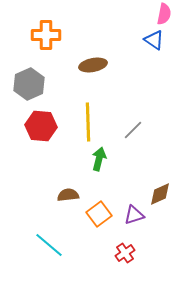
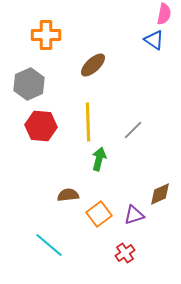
brown ellipse: rotated 32 degrees counterclockwise
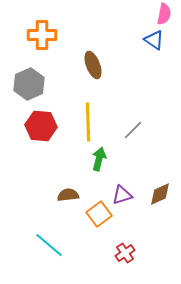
orange cross: moved 4 px left
brown ellipse: rotated 68 degrees counterclockwise
purple triangle: moved 12 px left, 20 px up
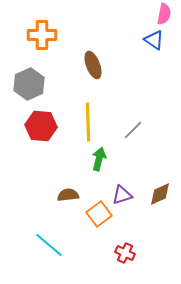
red cross: rotated 30 degrees counterclockwise
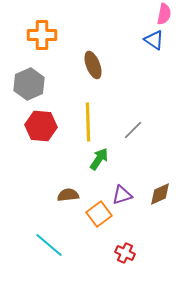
green arrow: rotated 20 degrees clockwise
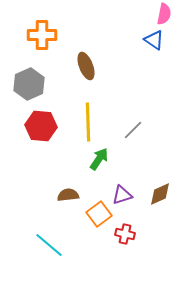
brown ellipse: moved 7 px left, 1 px down
red cross: moved 19 px up; rotated 12 degrees counterclockwise
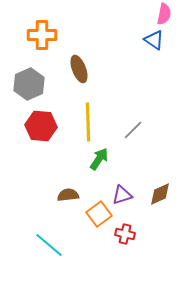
brown ellipse: moved 7 px left, 3 px down
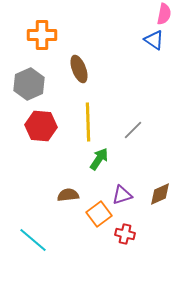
cyan line: moved 16 px left, 5 px up
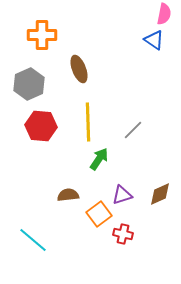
red cross: moved 2 px left
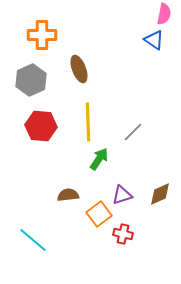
gray hexagon: moved 2 px right, 4 px up
gray line: moved 2 px down
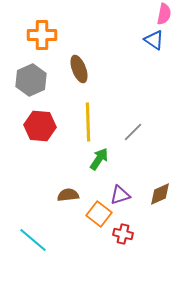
red hexagon: moved 1 px left
purple triangle: moved 2 px left
orange square: rotated 15 degrees counterclockwise
